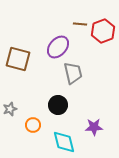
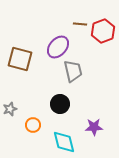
brown square: moved 2 px right
gray trapezoid: moved 2 px up
black circle: moved 2 px right, 1 px up
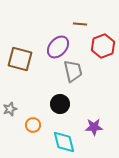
red hexagon: moved 15 px down
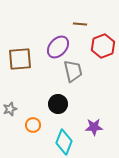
brown square: rotated 20 degrees counterclockwise
black circle: moved 2 px left
cyan diamond: rotated 35 degrees clockwise
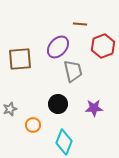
purple star: moved 19 px up
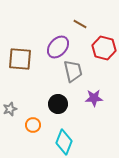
brown line: rotated 24 degrees clockwise
red hexagon: moved 1 px right, 2 px down; rotated 25 degrees counterclockwise
brown square: rotated 10 degrees clockwise
purple star: moved 10 px up
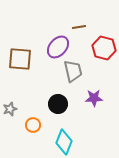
brown line: moved 1 px left, 3 px down; rotated 40 degrees counterclockwise
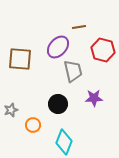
red hexagon: moved 1 px left, 2 px down
gray star: moved 1 px right, 1 px down
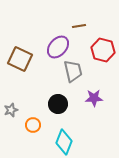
brown line: moved 1 px up
brown square: rotated 20 degrees clockwise
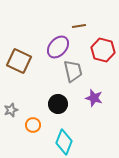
brown square: moved 1 px left, 2 px down
purple star: rotated 18 degrees clockwise
